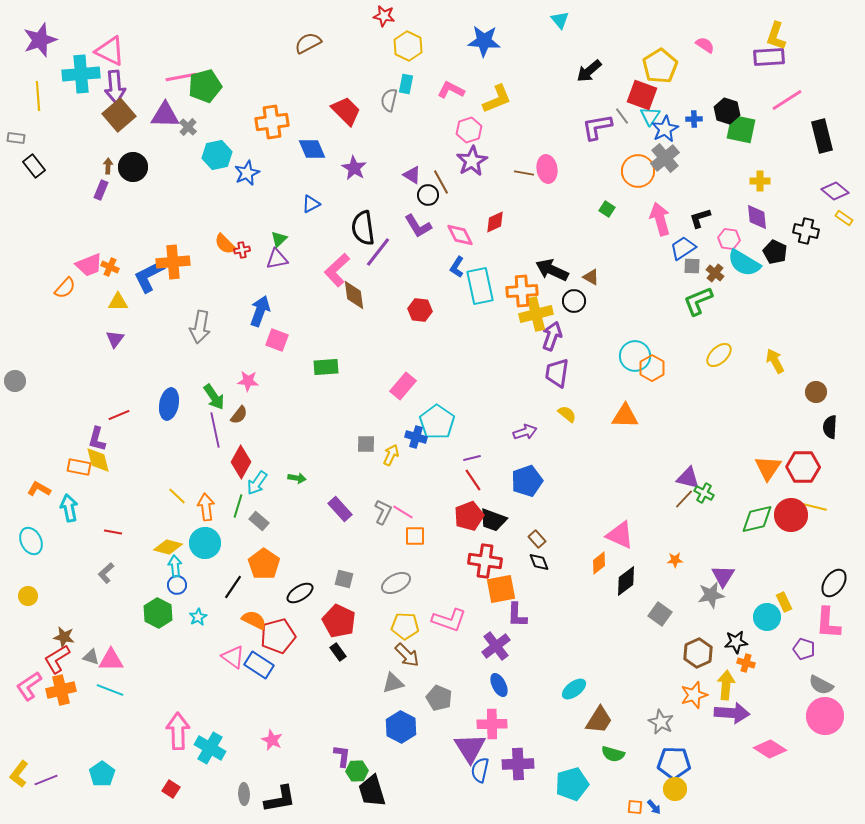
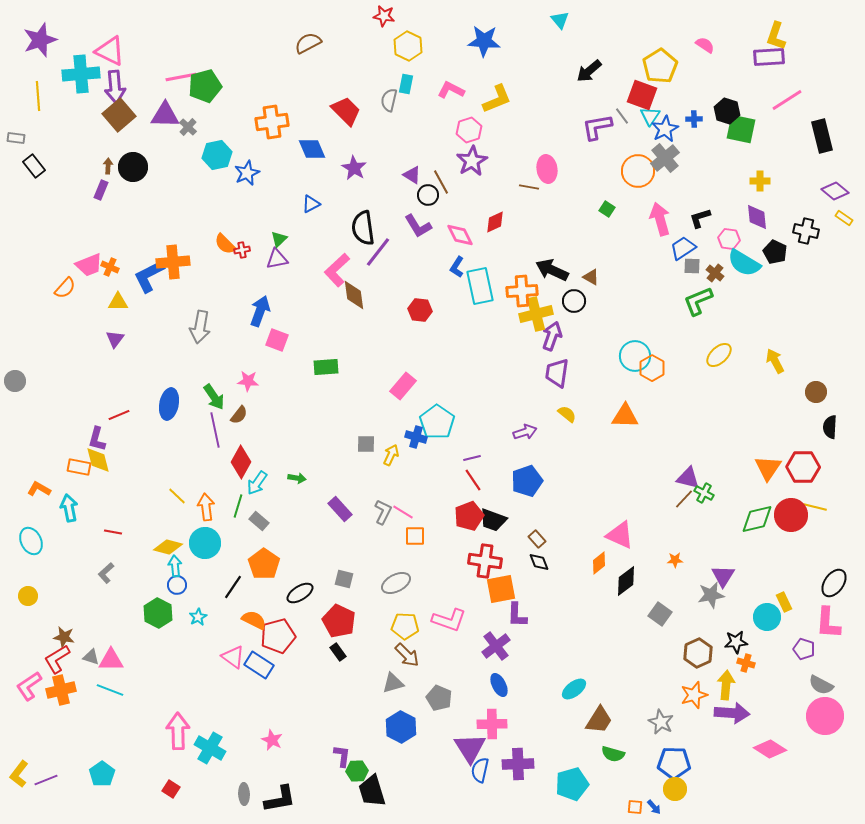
brown line at (524, 173): moved 5 px right, 14 px down
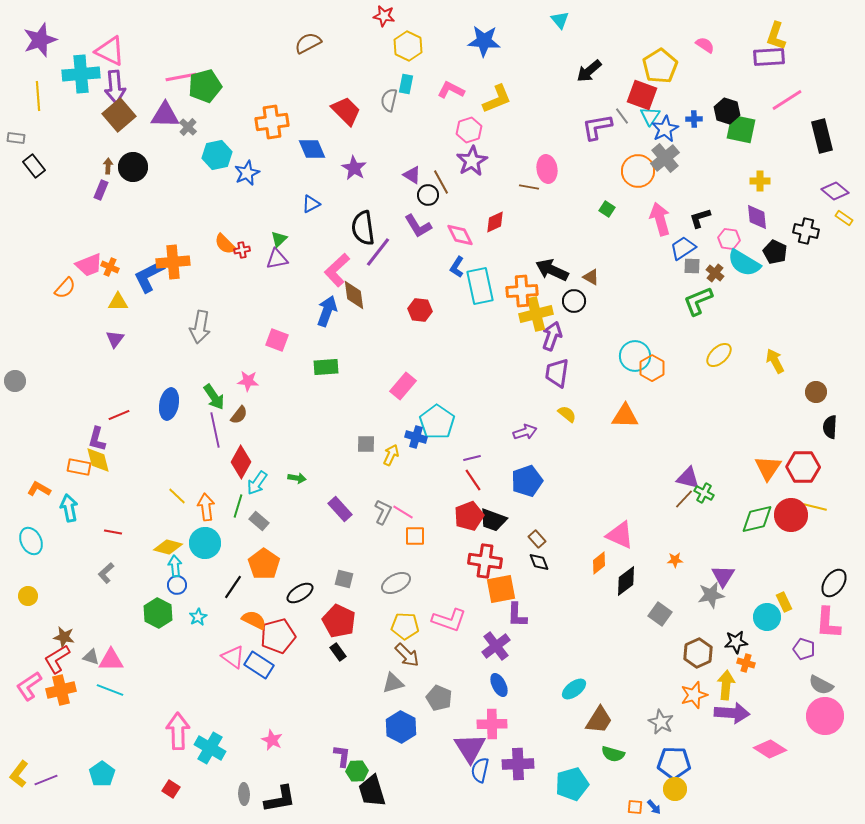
blue arrow at (260, 311): moved 67 px right
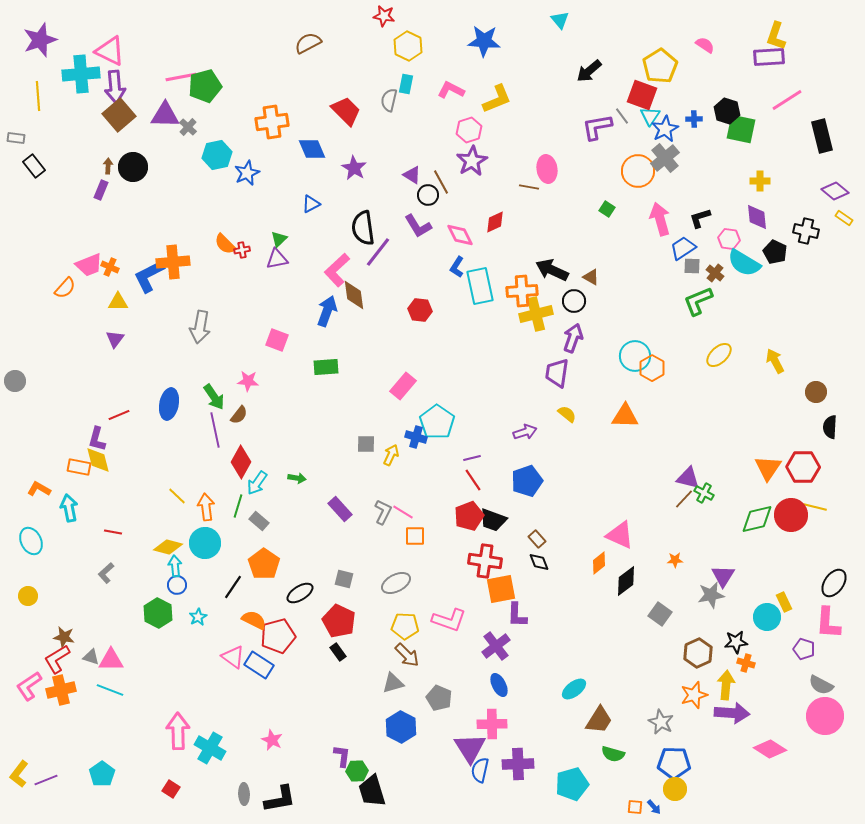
purple arrow at (552, 336): moved 21 px right, 2 px down
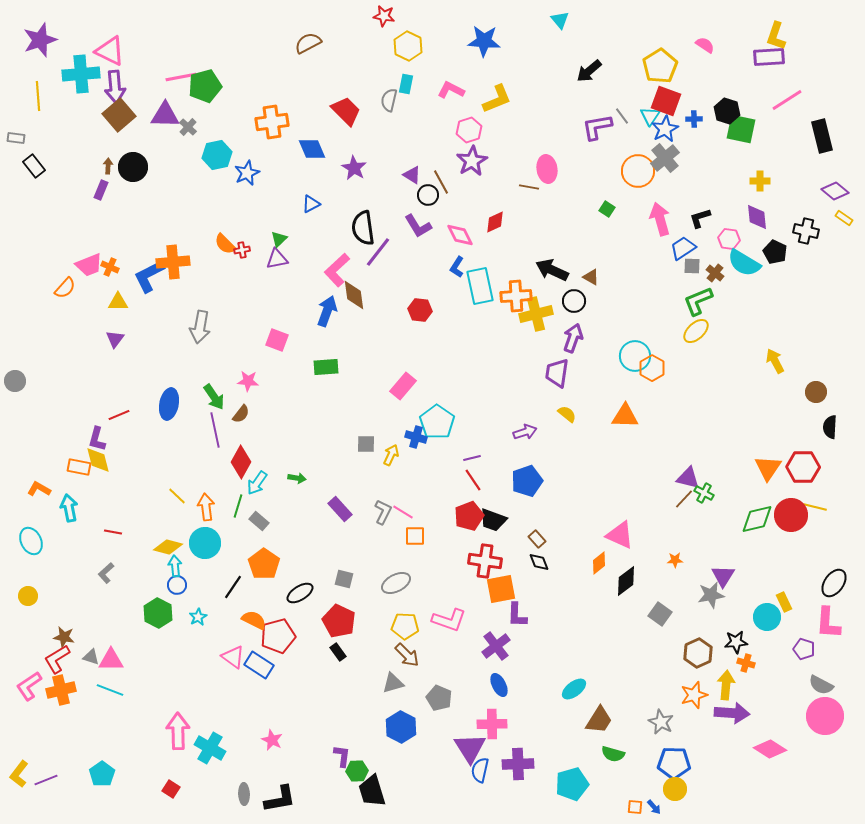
red square at (642, 95): moved 24 px right, 6 px down
orange cross at (522, 291): moved 6 px left, 5 px down
yellow ellipse at (719, 355): moved 23 px left, 24 px up
brown semicircle at (239, 415): moved 2 px right, 1 px up
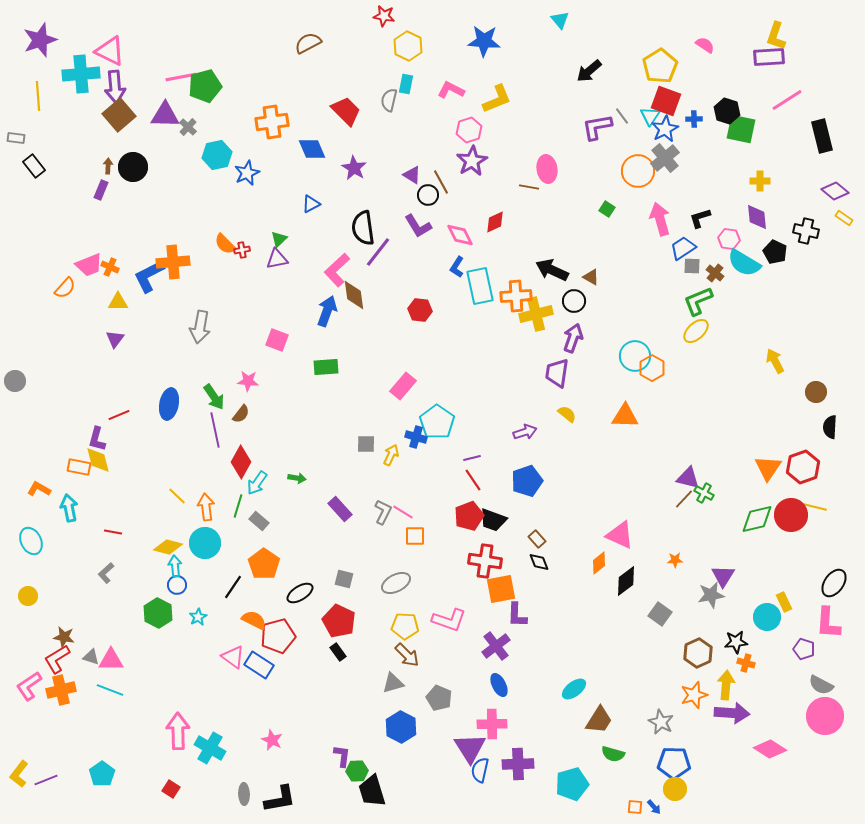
red hexagon at (803, 467): rotated 20 degrees counterclockwise
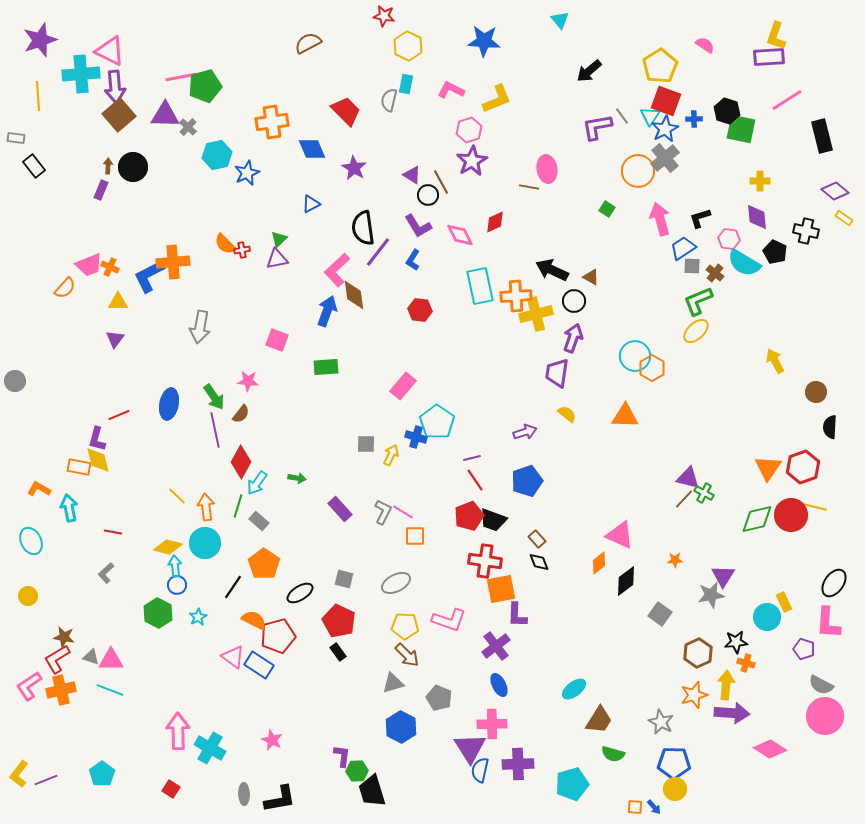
blue L-shape at (457, 267): moved 44 px left, 7 px up
red line at (473, 480): moved 2 px right
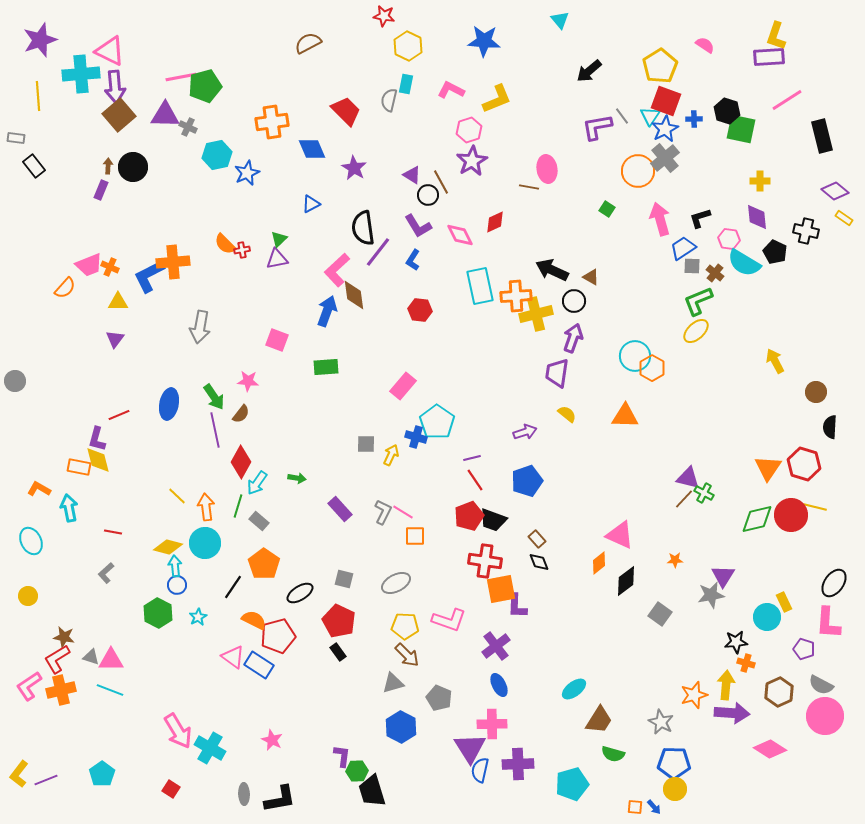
gray cross at (188, 127): rotated 18 degrees counterclockwise
red hexagon at (803, 467): moved 1 px right, 3 px up; rotated 24 degrees counterclockwise
purple L-shape at (517, 615): moved 9 px up
brown hexagon at (698, 653): moved 81 px right, 39 px down
pink arrow at (178, 731): rotated 150 degrees clockwise
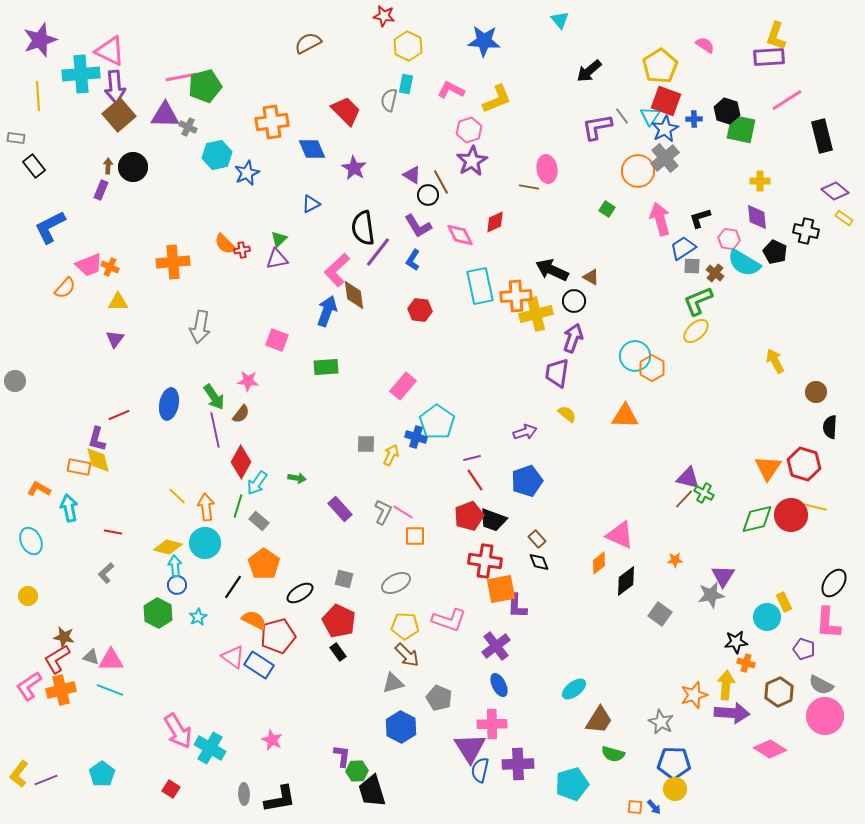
blue L-shape at (149, 276): moved 99 px left, 49 px up
